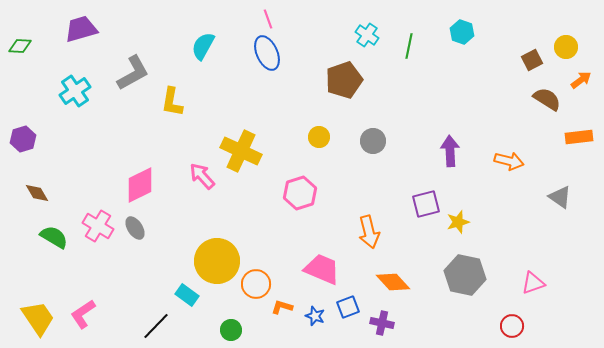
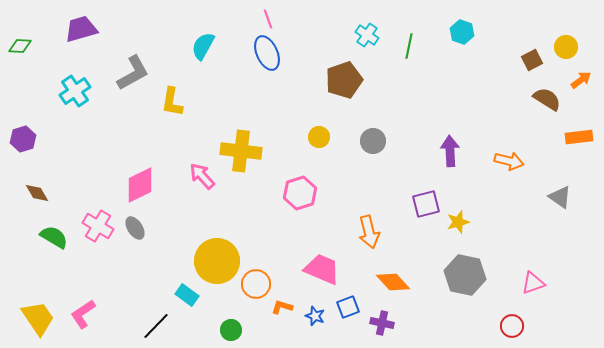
yellow cross at (241, 151): rotated 18 degrees counterclockwise
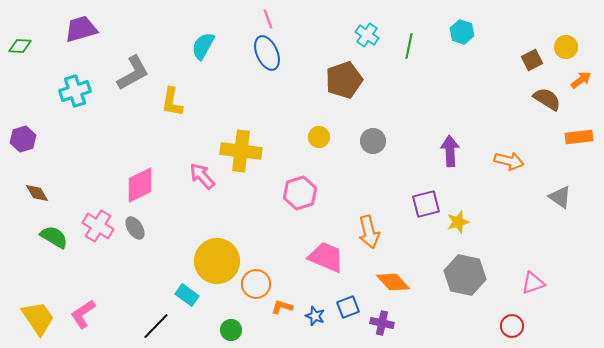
cyan cross at (75, 91): rotated 16 degrees clockwise
pink trapezoid at (322, 269): moved 4 px right, 12 px up
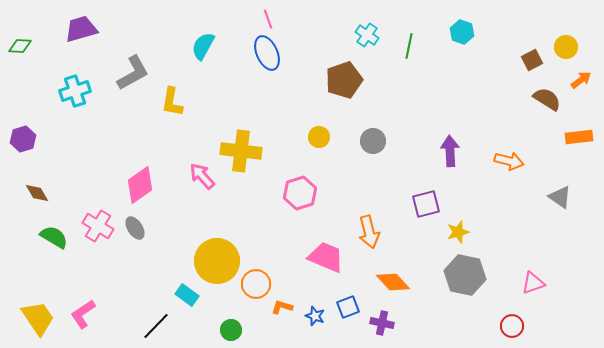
pink diamond at (140, 185): rotated 9 degrees counterclockwise
yellow star at (458, 222): moved 10 px down
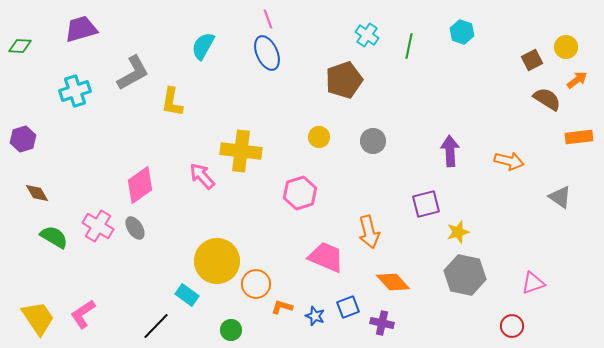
orange arrow at (581, 80): moved 4 px left
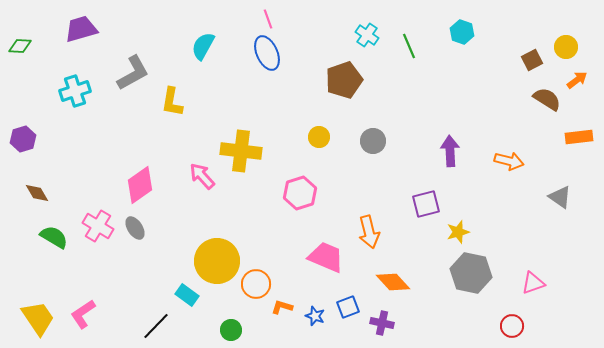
green line at (409, 46): rotated 35 degrees counterclockwise
gray hexagon at (465, 275): moved 6 px right, 2 px up
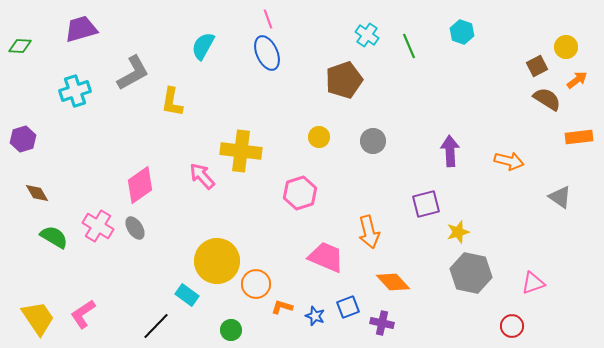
brown square at (532, 60): moved 5 px right, 6 px down
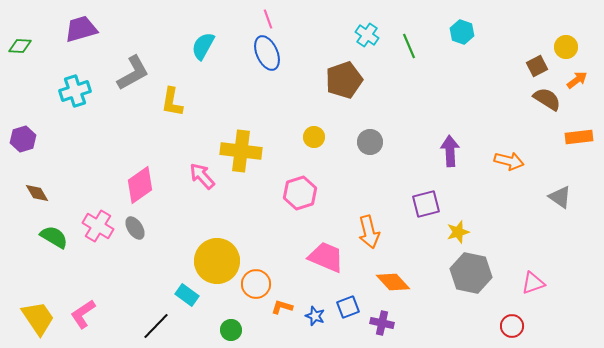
yellow circle at (319, 137): moved 5 px left
gray circle at (373, 141): moved 3 px left, 1 px down
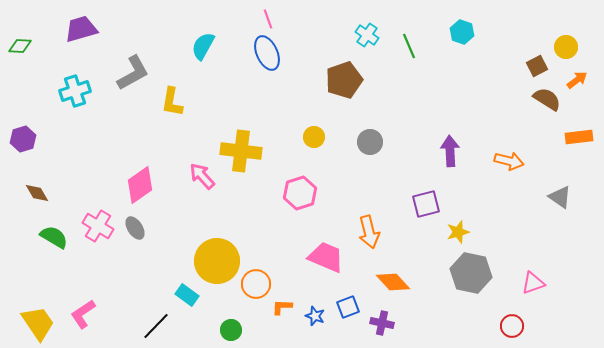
orange L-shape at (282, 307): rotated 15 degrees counterclockwise
yellow trapezoid at (38, 318): moved 5 px down
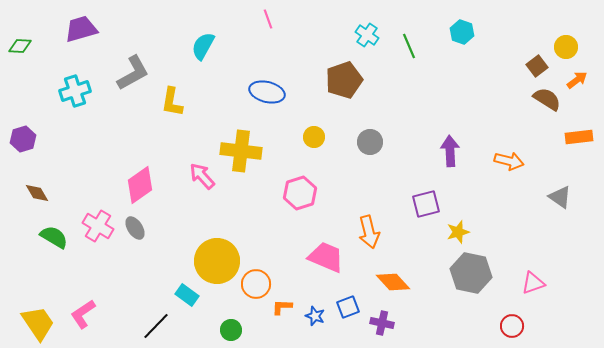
blue ellipse at (267, 53): moved 39 px down; rotated 52 degrees counterclockwise
brown square at (537, 66): rotated 10 degrees counterclockwise
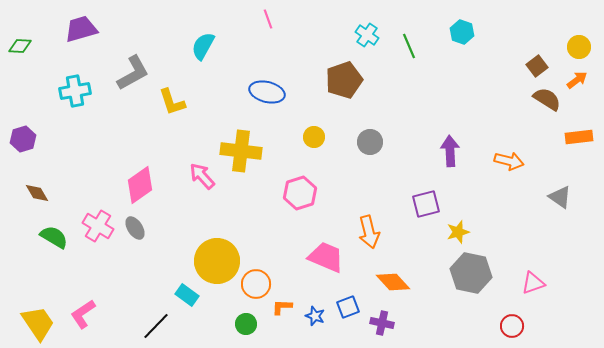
yellow circle at (566, 47): moved 13 px right
cyan cross at (75, 91): rotated 8 degrees clockwise
yellow L-shape at (172, 102): rotated 28 degrees counterclockwise
green circle at (231, 330): moved 15 px right, 6 px up
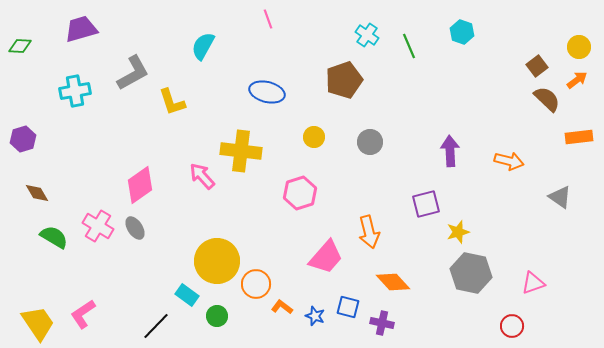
brown semicircle at (547, 99): rotated 12 degrees clockwise
pink trapezoid at (326, 257): rotated 108 degrees clockwise
orange L-shape at (282, 307): rotated 35 degrees clockwise
blue square at (348, 307): rotated 35 degrees clockwise
green circle at (246, 324): moved 29 px left, 8 px up
